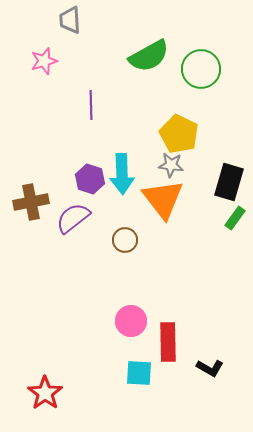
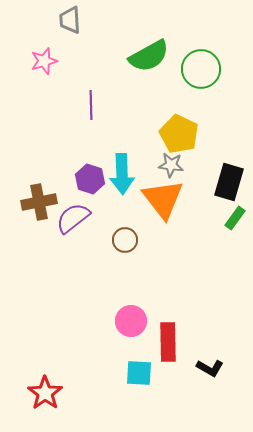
brown cross: moved 8 px right
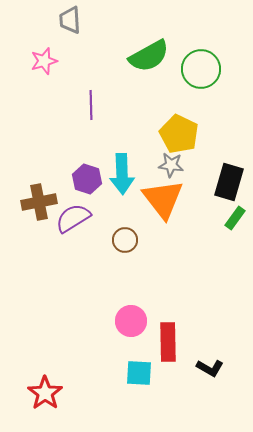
purple hexagon: moved 3 px left
purple semicircle: rotated 6 degrees clockwise
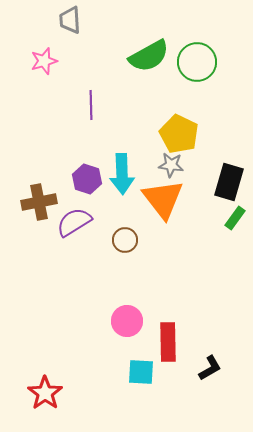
green circle: moved 4 px left, 7 px up
purple semicircle: moved 1 px right, 4 px down
pink circle: moved 4 px left
black L-shape: rotated 60 degrees counterclockwise
cyan square: moved 2 px right, 1 px up
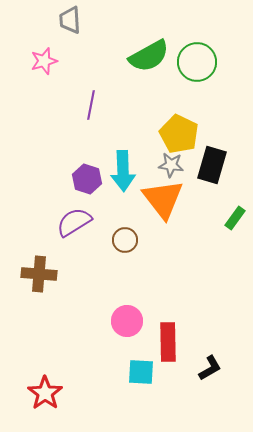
purple line: rotated 12 degrees clockwise
cyan arrow: moved 1 px right, 3 px up
black rectangle: moved 17 px left, 17 px up
brown cross: moved 72 px down; rotated 16 degrees clockwise
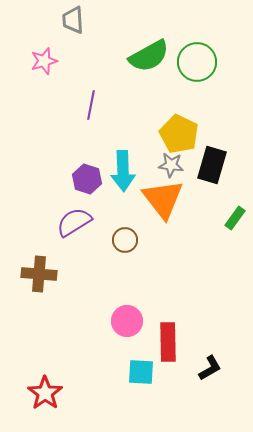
gray trapezoid: moved 3 px right
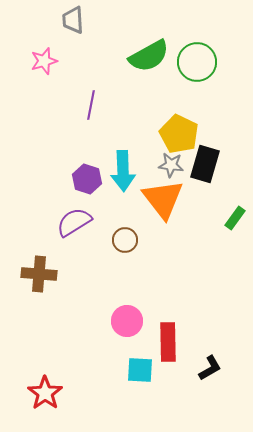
black rectangle: moved 7 px left, 1 px up
cyan square: moved 1 px left, 2 px up
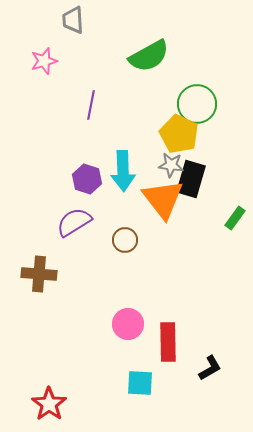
green circle: moved 42 px down
black rectangle: moved 14 px left, 15 px down
pink circle: moved 1 px right, 3 px down
cyan square: moved 13 px down
red star: moved 4 px right, 11 px down
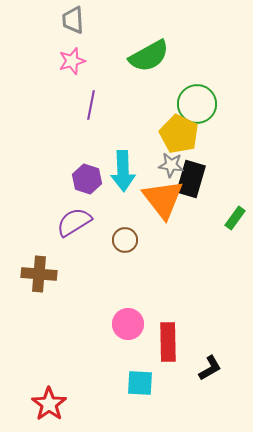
pink star: moved 28 px right
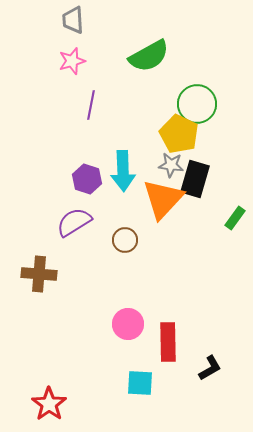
black rectangle: moved 4 px right
orange triangle: rotated 21 degrees clockwise
